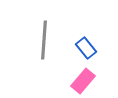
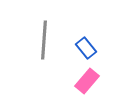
pink rectangle: moved 4 px right
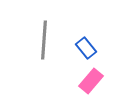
pink rectangle: moved 4 px right
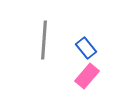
pink rectangle: moved 4 px left, 5 px up
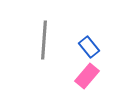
blue rectangle: moved 3 px right, 1 px up
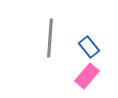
gray line: moved 6 px right, 2 px up
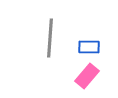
blue rectangle: rotated 50 degrees counterclockwise
